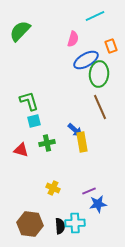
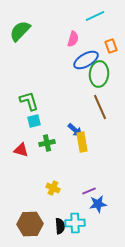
brown hexagon: rotated 10 degrees counterclockwise
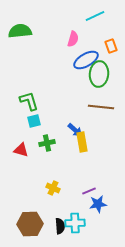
green semicircle: rotated 40 degrees clockwise
brown line: moved 1 px right; rotated 60 degrees counterclockwise
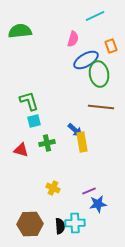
green ellipse: rotated 15 degrees counterclockwise
